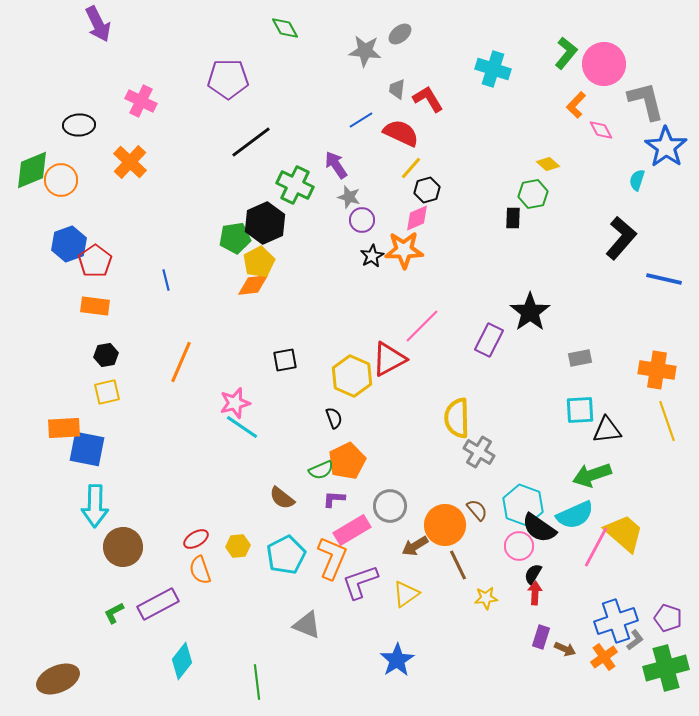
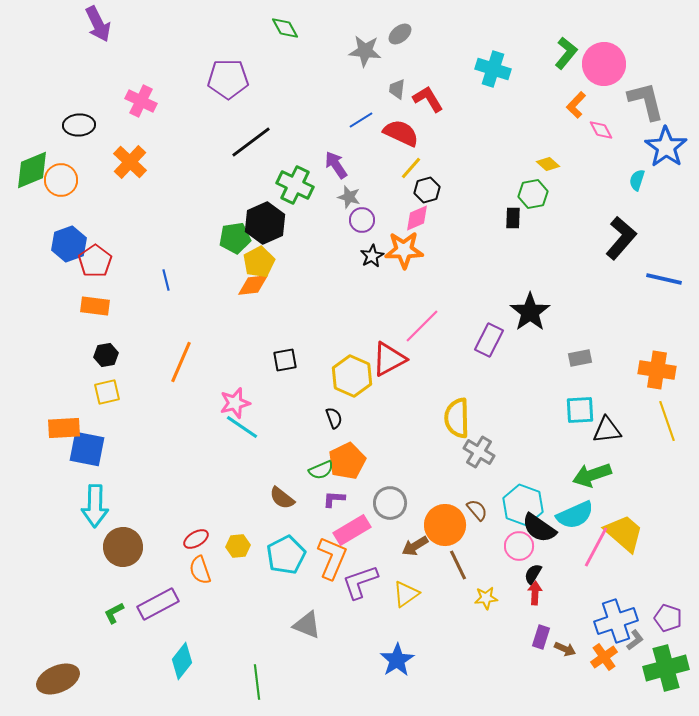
gray circle at (390, 506): moved 3 px up
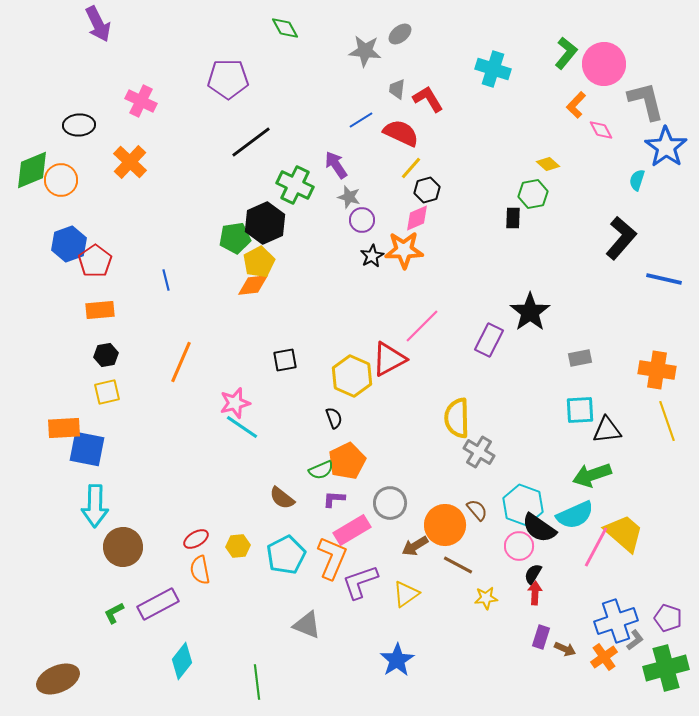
orange rectangle at (95, 306): moved 5 px right, 4 px down; rotated 12 degrees counterclockwise
brown line at (458, 565): rotated 36 degrees counterclockwise
orange semicircle at (200, 570): rotated 8 degrees clockwise
